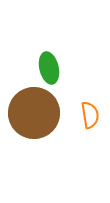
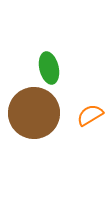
orange semicircle: rotated 112 degrees counterclockwise
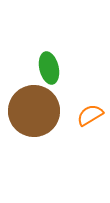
brown circle: moved 2 px up
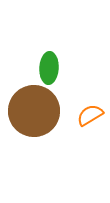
green ellipse: rotated 16 degrees clockwise
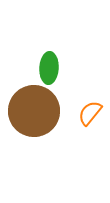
orange semicircle: moved 2 px up; rotated 20 degrees counterclockwise
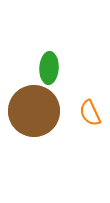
orange semicircle: rotated 64 degrees counterclockwise
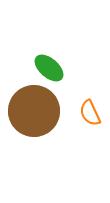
green ellipse: rotated 52 degrees counterclockwise
